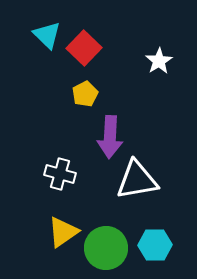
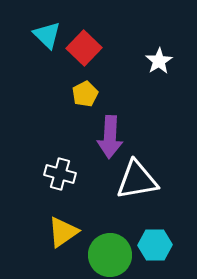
green circle: moved 4 px right, 7 px down
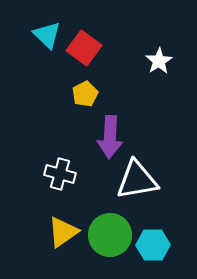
red square: rotated 8 degrees counterclockwise
cyan hexagon: moved 2 px left
green circle: moved 20 px up
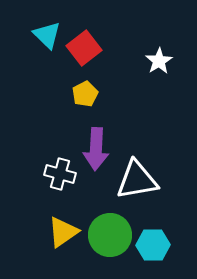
red square: rotated 16 degrees clockwise
purple arrow: moved 14 px left, 12 px down
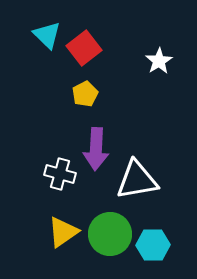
green circle: moved 1 px up
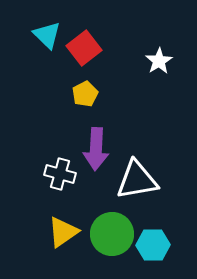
green circle: moved 2 px right
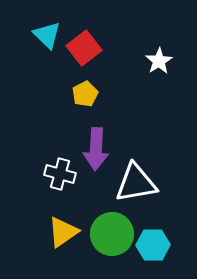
white triangle: moved 1 px left, 3 px down
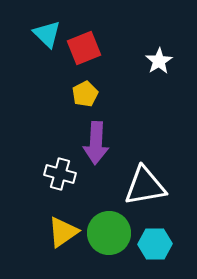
cyan triangle: moved 1 px up
red square: rotated 16 degrees clockwise
purple arrow: moved 6 px up
white triangle: moved 9 px right, 3 px down
green circle: moved 3 px left, 1 px up
cyan hexagon: moved 2 px right, 1 px up
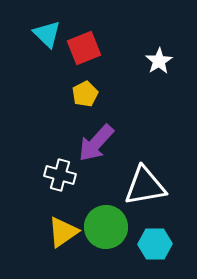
purple arrow: rotated 39 degrees clockwise
white cross: moved 1 px down
green circle: moved 3 px left, 6 px up
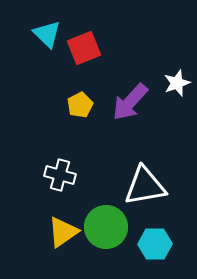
white star: moved 18 px right, 22 px down; rotated 12 degrees clockwise
yellow pentagon: moved 5 px left, 11 px down
purple arrow: moved 34 px right, 41 px up
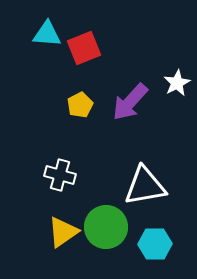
cyan triangle: rotated 40 degrees counterclockwise
white star: rotated 8 degrees counterclockwise
